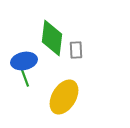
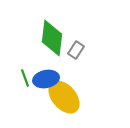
gray rectangle: rotated 36 degrees clockwise
blue ellipse: moved 22 px right, 18 px down
yellow ellipse: rotated 72 degrees counterclockwise
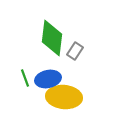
gray rectangle: moved 1 px left, 1 px down
blue ellipse: moved 2 px right
yellow ellipse: rotated 44 degrees counterclockwise
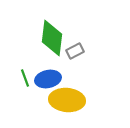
gray rectangle: rotated 30 degrees clockwise
yellow ellipse: moved 3 px right, 3 px down
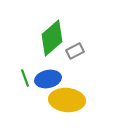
green diamond: rotated 42 degrees clockwise
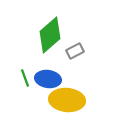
green diamond: moved 2 px left, 3 px up
blue ellipse: rotated 20 degrees clockwise
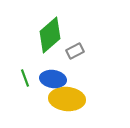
blue ellipse: moved 5 px right
yellow ellipse: moved 1 px up
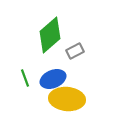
blue ellipse: rotated 30 degrees counterclockwise
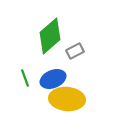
green diamond: moved 1 px down
